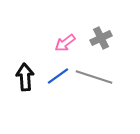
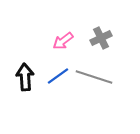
pink arrow: moved 2 px left, 2 px up
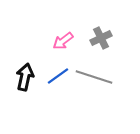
black arrow: rotated 16 degrees clockwise
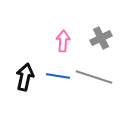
pink arrow: rotated 130 degrees clockwise
blue line: rotated 45 degrees clockwise
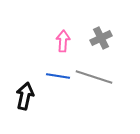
black arrow: moved 19 px down
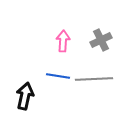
gray cross: moved 2 px down
gray line: moved 2 px down; rotated 21 degrees counterclockwise
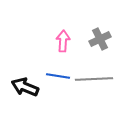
gray cross: moved 1 px left, 1 px up
black arrow: moved 9 px up; rotated 80 degrees counterclockwise
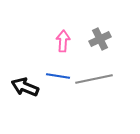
gray line: rotated 9 degrees counterclockwise
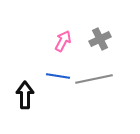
pink arrow: rotated 25 degrees clockwise
black arrow: moved 8 px down; rotated 68 degrees clockwise
